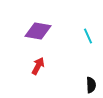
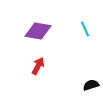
cyan line: moved 3 px left, 7 px up
black semicircle: rotated 105 degrees counterclockwise
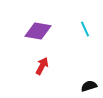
red arrow: moved 4 px right
black semicircle: moved 2 px left, 1 px down
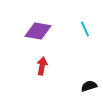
red arrow: rotated 18 degrees counterclockwise
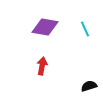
purple diamond: moved 7 px right, 4 px up
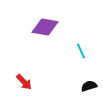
cyan line: moved 4 px left, 22 px down
red arrow: moved 18 px left, 16 px down; rotated 126 degrees clockwise
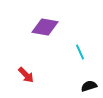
cyan line: moved 1 px left, 1 px down
red arrow: moved 2 px right, 7 px up
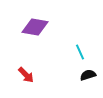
purple diamond: moved 10 px left
black semicircle: moved 1 px left, 11 px up
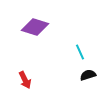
purple diamond: rotated 8 degrees clockwise
red arrow: moved 1 px left, 5 px down; rotated 18 degrees clockwise
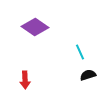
purple diamond: rotated 16 degrees clockwise
red arrow: rotated 24 degrees clockwise
